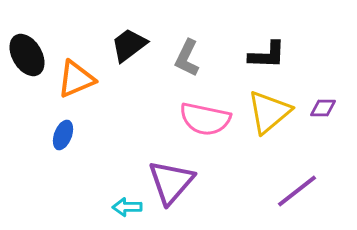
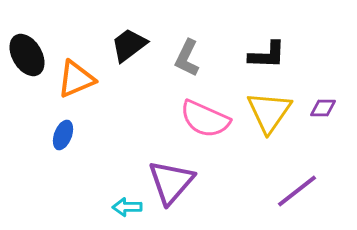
yellow triangle: rotated 15 degrees counterclockwise
pink semicircle: rotated 12 degrees clockwise
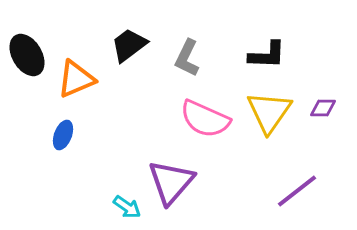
cyan arrow: rotated 144 degrees counterclockwise
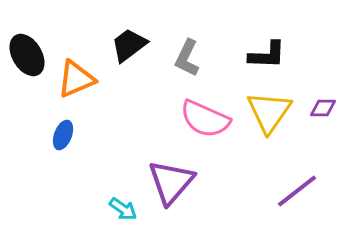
cyan arrow: moved 4 px left, 2 px down
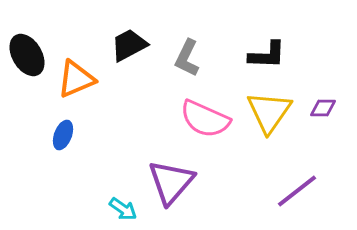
black trapezoid: rotated 9 degrees clockwise
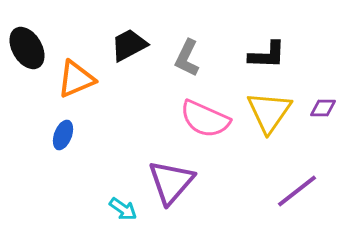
black ellipse: moved 7 px up
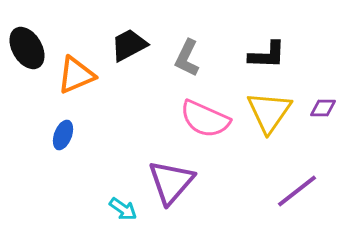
orange triangle: moved 4 px up
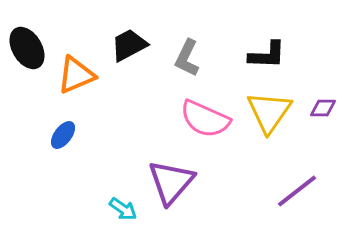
blue ellipse: rotated 16 degrees clockwise
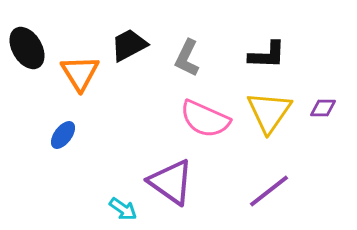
orange triangle: moved 4 px right, 2 px up; rotated 39 degrees counterclockwise
purple triangle: rotated 36 degrees counterclockwise
purple line: moved 28 px left
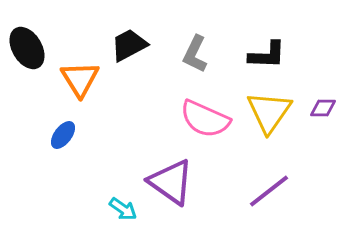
gray L-shape: moved 8 px right, 4 px up
orange triangle: moved 6 px down
